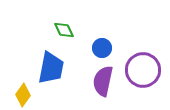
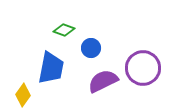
green diamond: rotated 45 degrees counterclockwise
blue circle: moved 11 px left
purple circle: moved 2 px up
purple semicircle: rotated 52 degrees clockwise
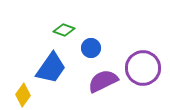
blue trapezoid: rotated 24 degrees clockwise
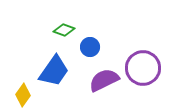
blue circle: moved 1 px left, 1 px up
blue trapezoid: moved 3 px right, 3 px down
purple semicircle: moved 1 px right, 1 px up
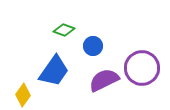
blue circle: moved 3 px right, 1 px up
purple circle: moved 1 px left
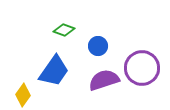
blue circle: moved 5 px right
purple semicircle: rotated 8 degrees clockwise
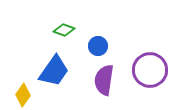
purple circle: moved 8 px right, 2 px down
purple semicircle: rotated 64 degrees counterclockwise
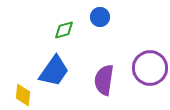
green diamond: rotated 35 degrees counterclockwise
blue circle: moved 2 px right, 29 px up
purple circle: moved 2 px up
yellow diamond: rotated 30 degrees counterclockwise
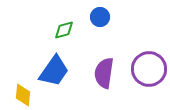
purple circle: moved 1 px left, 1 px down
purple semicircle: moved 7 px up
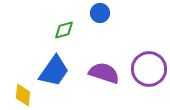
blue circle: moved 4 px up
purple semicircle: rotated 100 degrees clockwise
